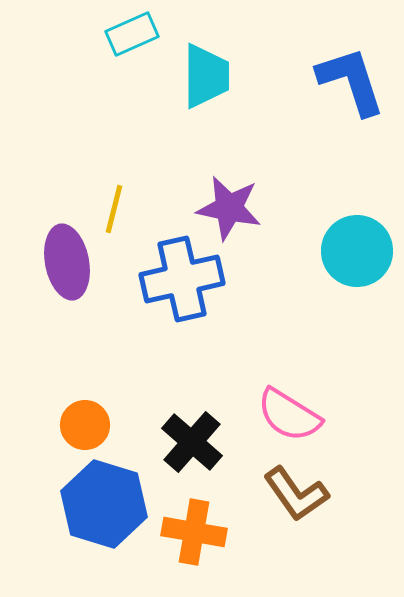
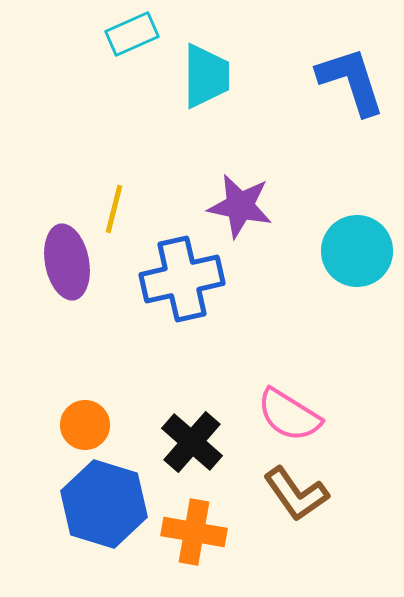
purple star: moved 11 px right, 2 px up
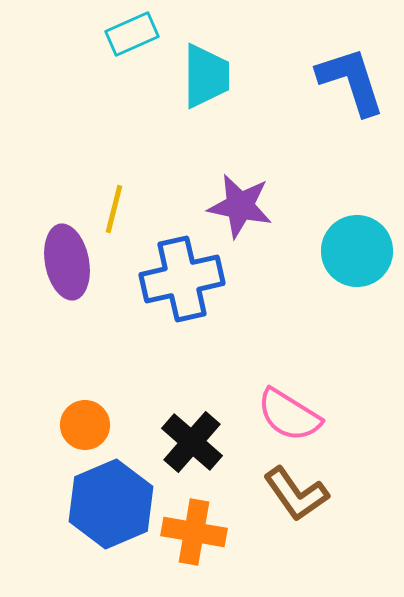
blue hexagon: moved 7 px right; rotated 20 degrees clockwise
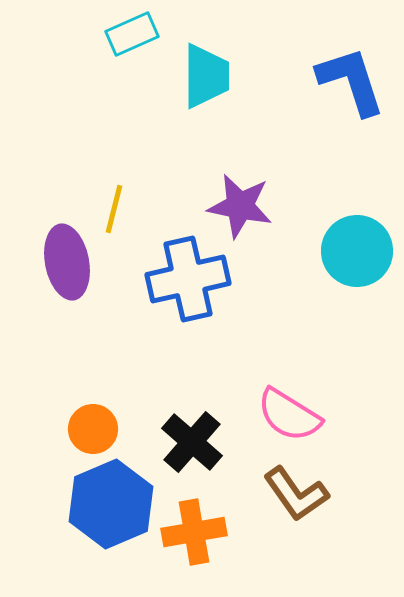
blue cross: moved 6 px right
orange circle: moved 8 px right, 4 px down
orange cross: rotated 20 degrees counterclockwise
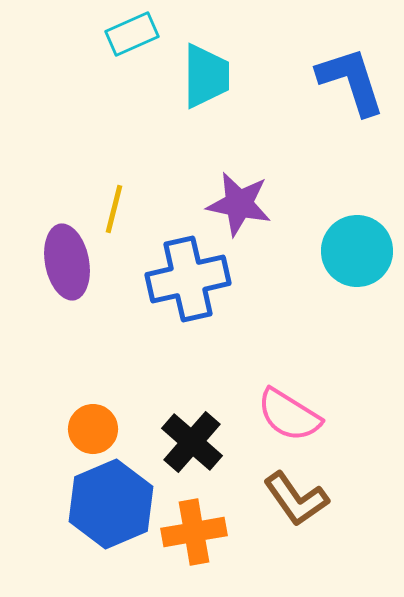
purple star: moved 1 px left, 2 px up
brown L-shape: moved 5 px down
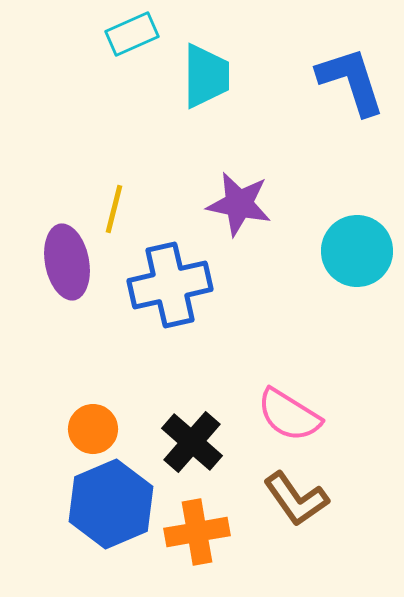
blue cross: moved 18 px left, 6 px down
orange cross: moved 3 px right
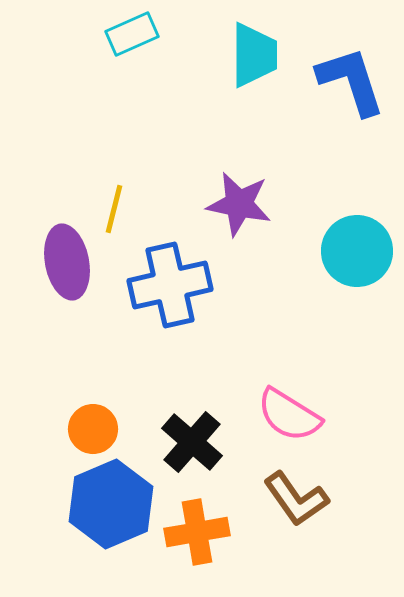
cyan trapezoid: moved 48 px right, 21 px up
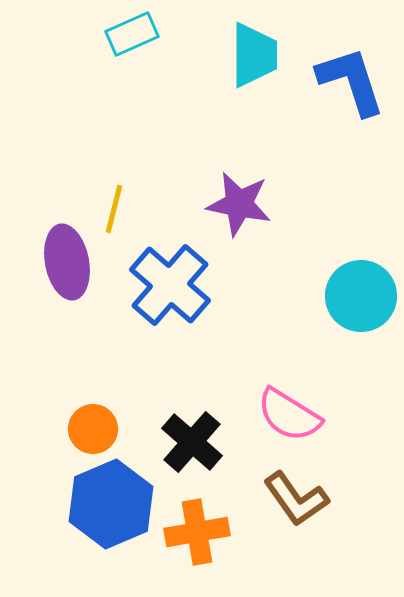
cyan circle: moved 4 px right, 45 px down
blue cross: rotated 36 degrees counterclockwise
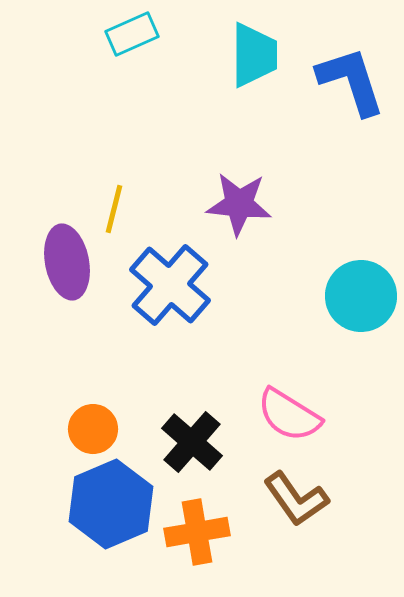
purple star: rotated 6 degrees counterclockwise
